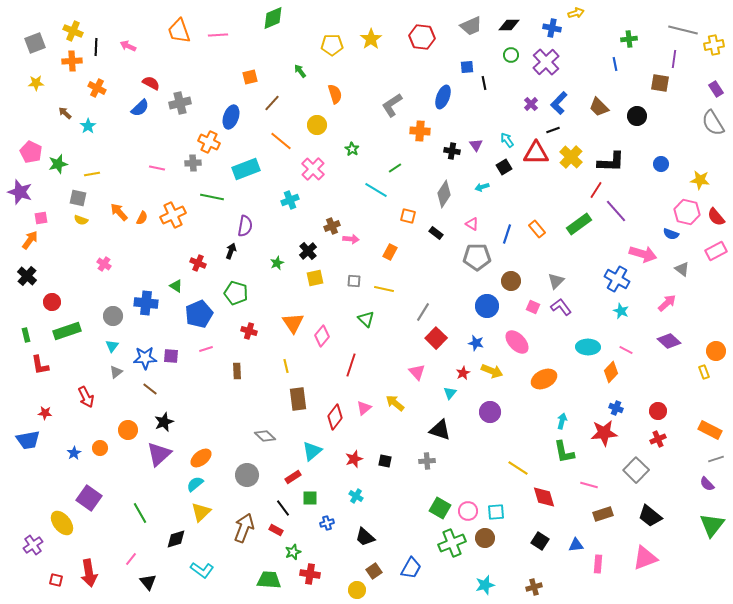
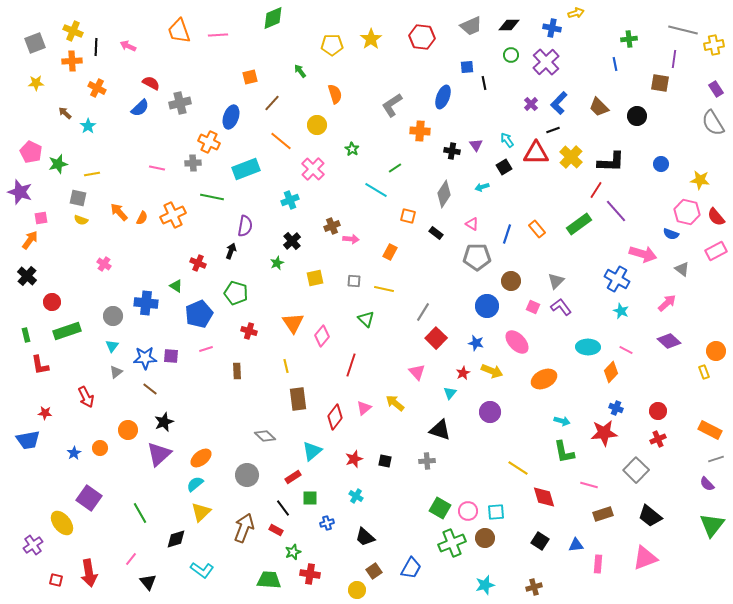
black cross at (308, 251): moved 16 px left, 10 px up
cyan arrow at (562, 421): rotated 91 degrees clockwise
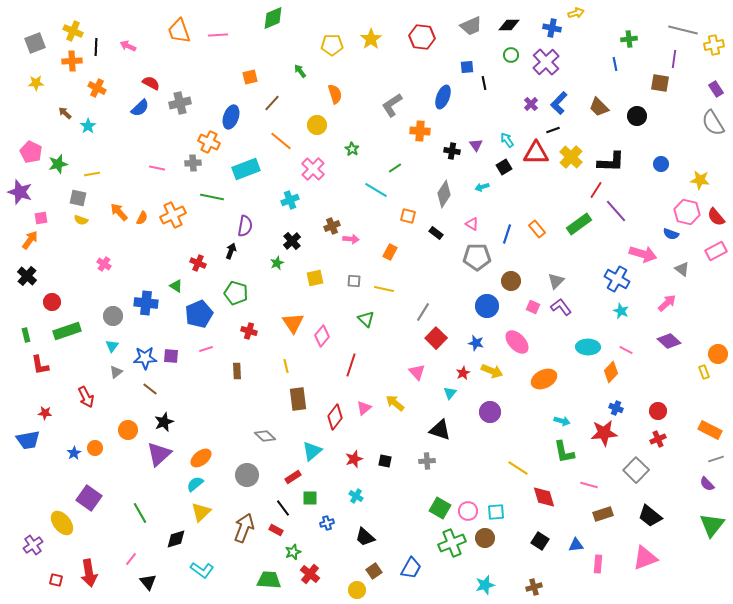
orange circle at (716, 351): moved 2 px right, 3 px down
orange circle at (100, 448): moved 5 px left
red cross at (310, 574): rotated 30 degrees clockwise
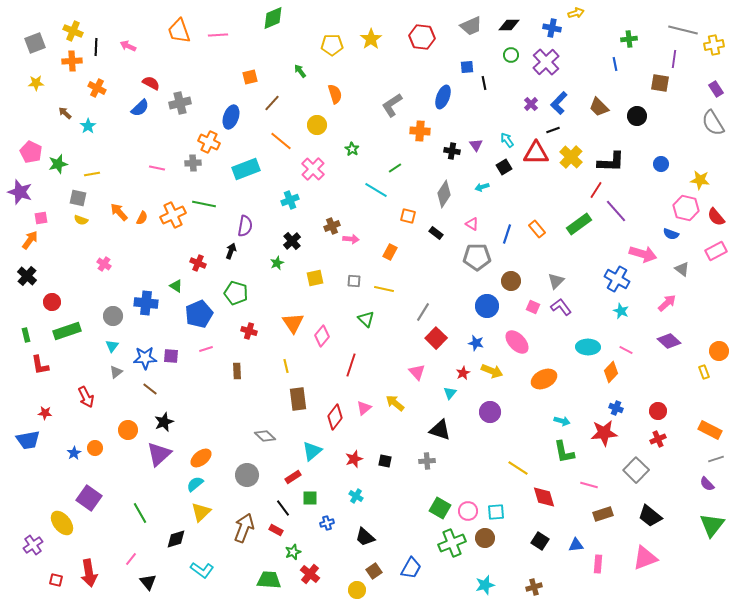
green line at (212, 197): moved 8 px left, 7 px down
pink hexagon at (687, 212): moved 1 px left, 4 px up
orange circle at (718, 354): moved 1 px right, 3 px up
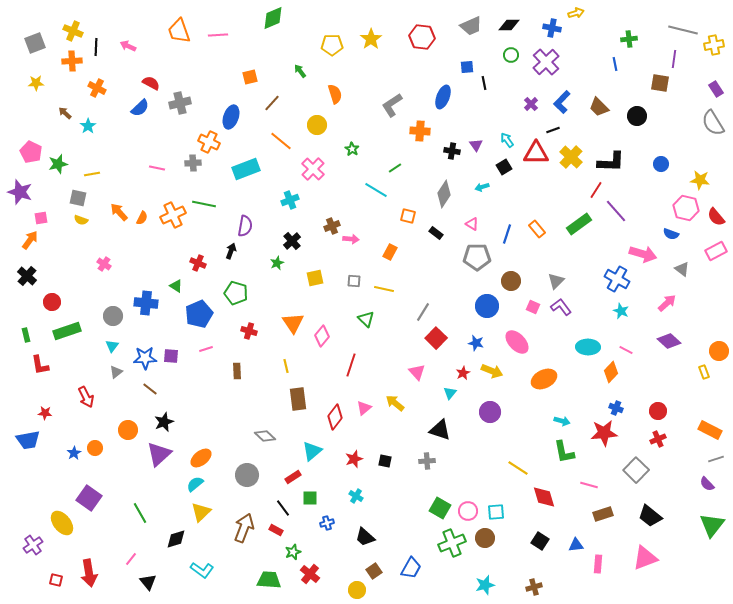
blue L-shape at (559, 103): moved 3 px right, 1 px up
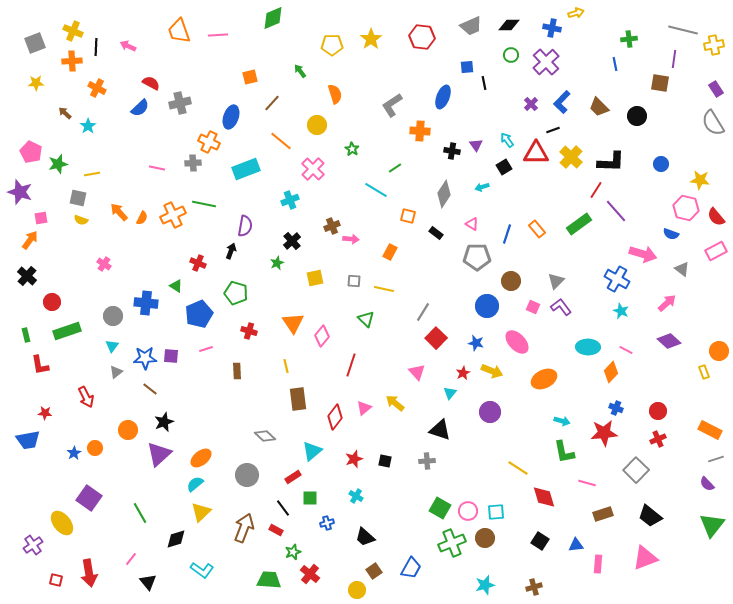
pink line at (589, 485): moved 2 px left, 2 px up
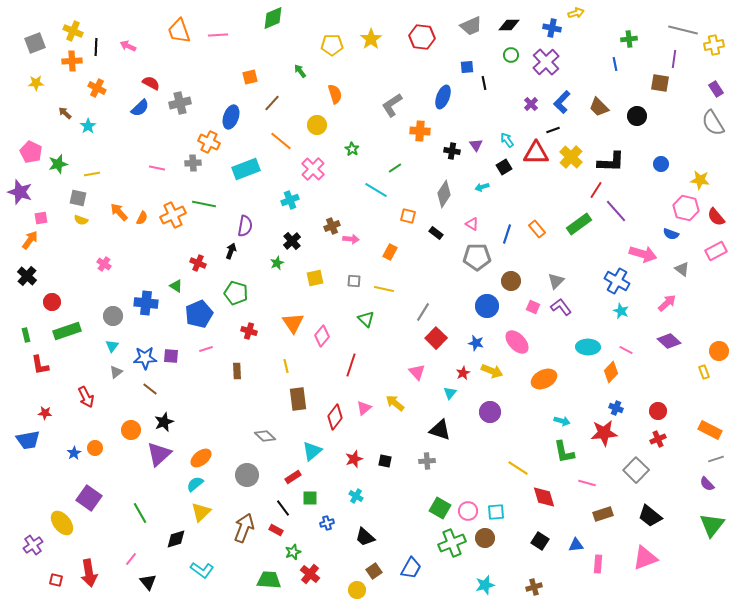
blue cross at (617, 279): moved 2 px down
orange circle at (128, 430): moved 3 px right
